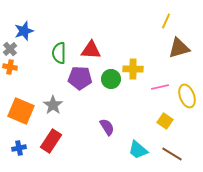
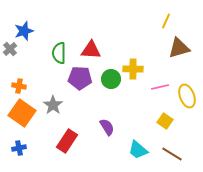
orange cross: moved 9 px right, 19 px down
orange square: moved 1 px right, 2 px down; rotated 12 degrees clockwise
red rectangle: moved 16 px right
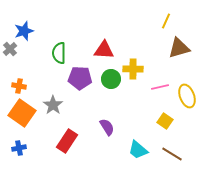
red triangle: moved 13 px right
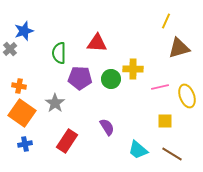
red triangle: moved 7 px left, 7 px up
gray star: moved 2 px right, 2 px up
yellow square: rotated 35 degrees counterclockwise
blue cross: moved 6 px right, 4 px up
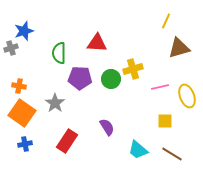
gray cross: moved 1 px right, 1 px up; rotated 24 degrees clockwise
yellow cross: rotated 18 degrees counterclockwise
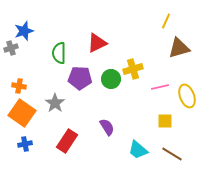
red triangle: rotated 30 degrees counterclockwise
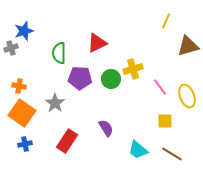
brown triangle: moved 9 px right, 2 px up
pink line: rotated 66 degrees clockwise
purple semicircle: moved 1 px left, 1 px down
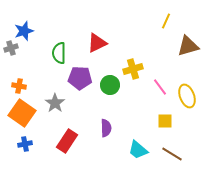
green circle: moved 1 px left, 6 px down
purple semicircle: rotated 30 degrees clockwise
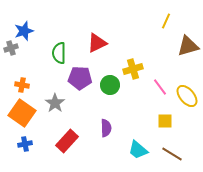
orange cross: moved 3 px right, 1 px up
yellow ellipse: rotated 20 degrees counterclockwise
red rectangle: rotated 10 degrees clockwise
